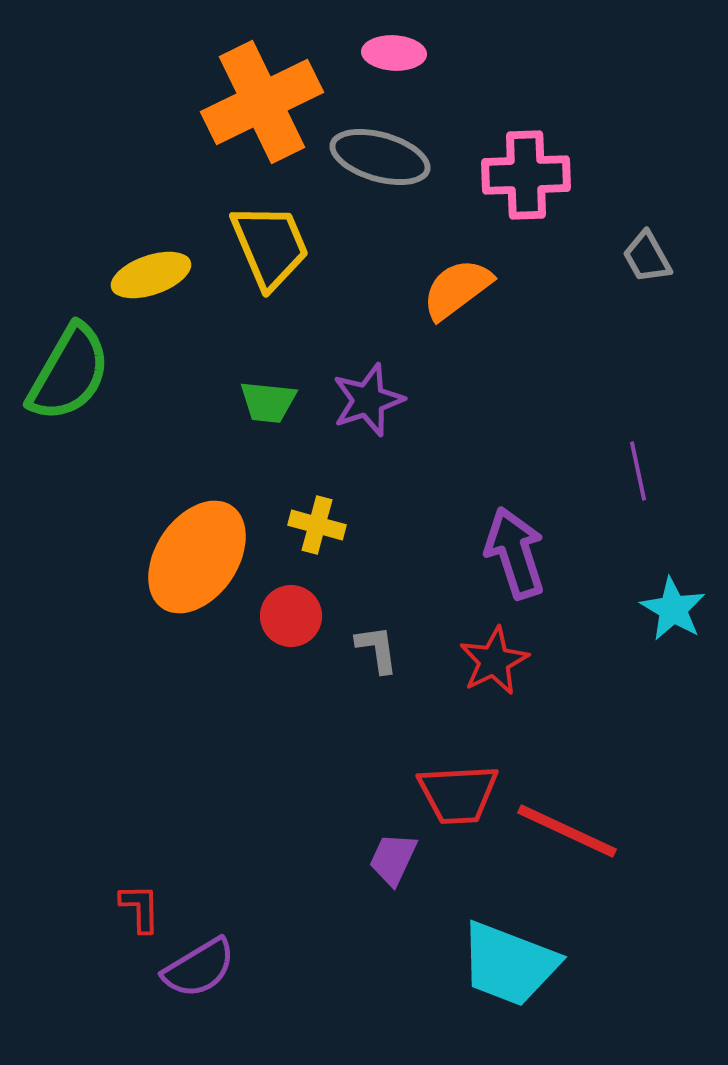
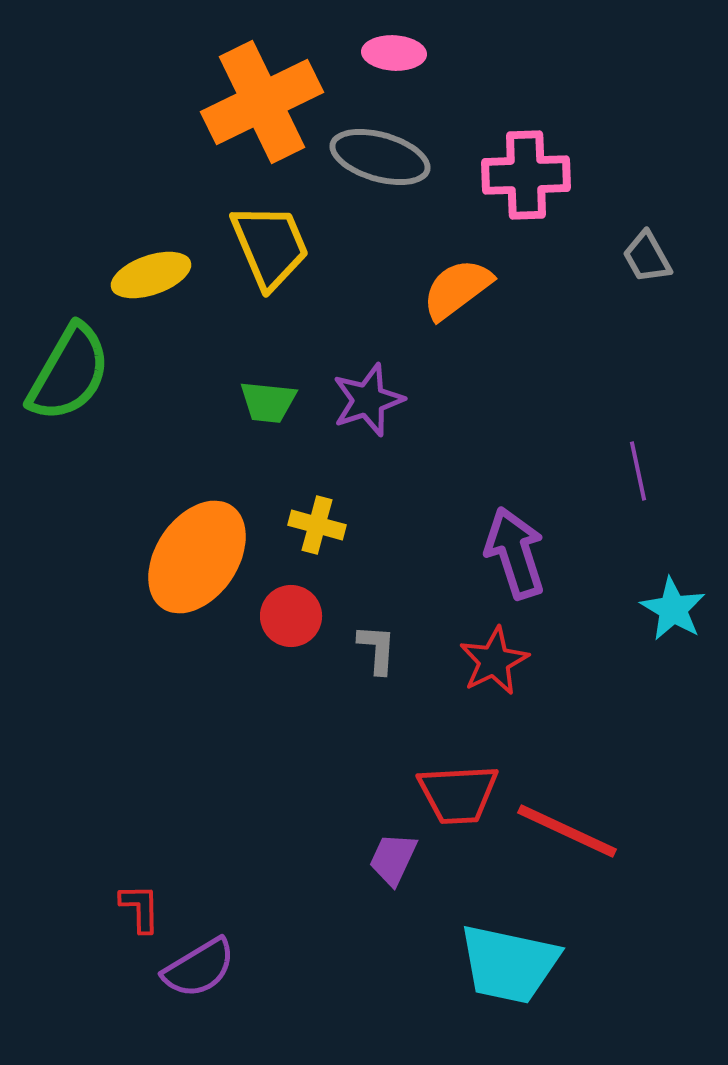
gray L-shape: rotated 12 degrees clockwise
cyan trapezoid: rotated 9 degrees counterclockwise
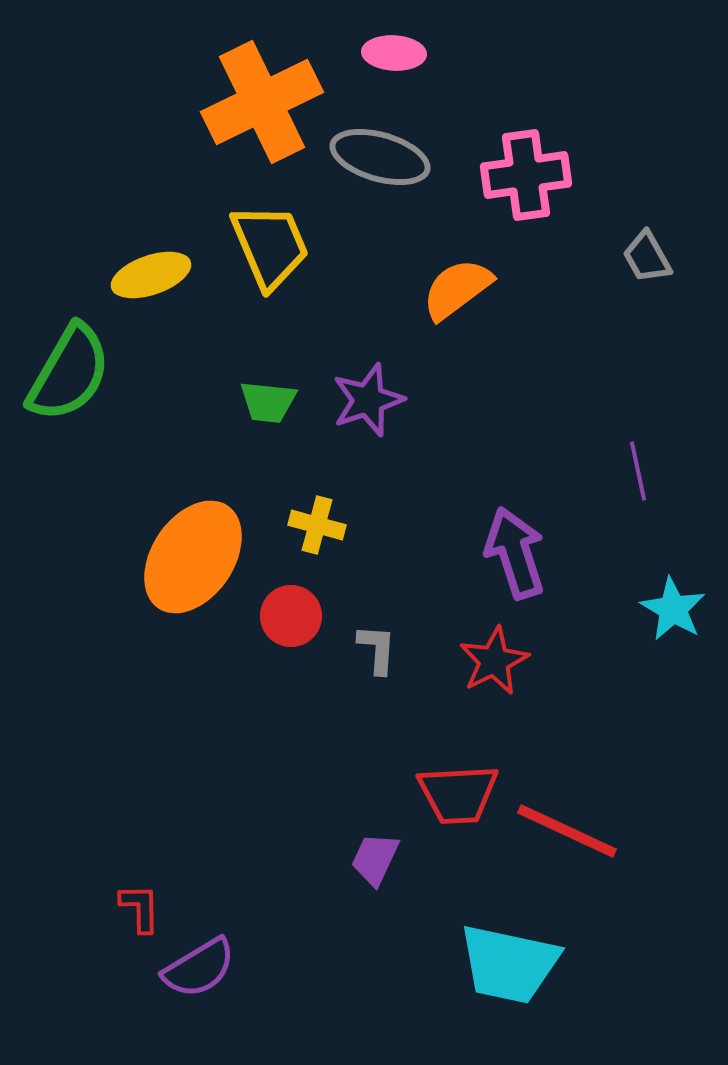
pink cross: rotated 6 degrees counterclockwise
orange ellipse: moved 4 px left
purple trapezoid: moved 18 px left
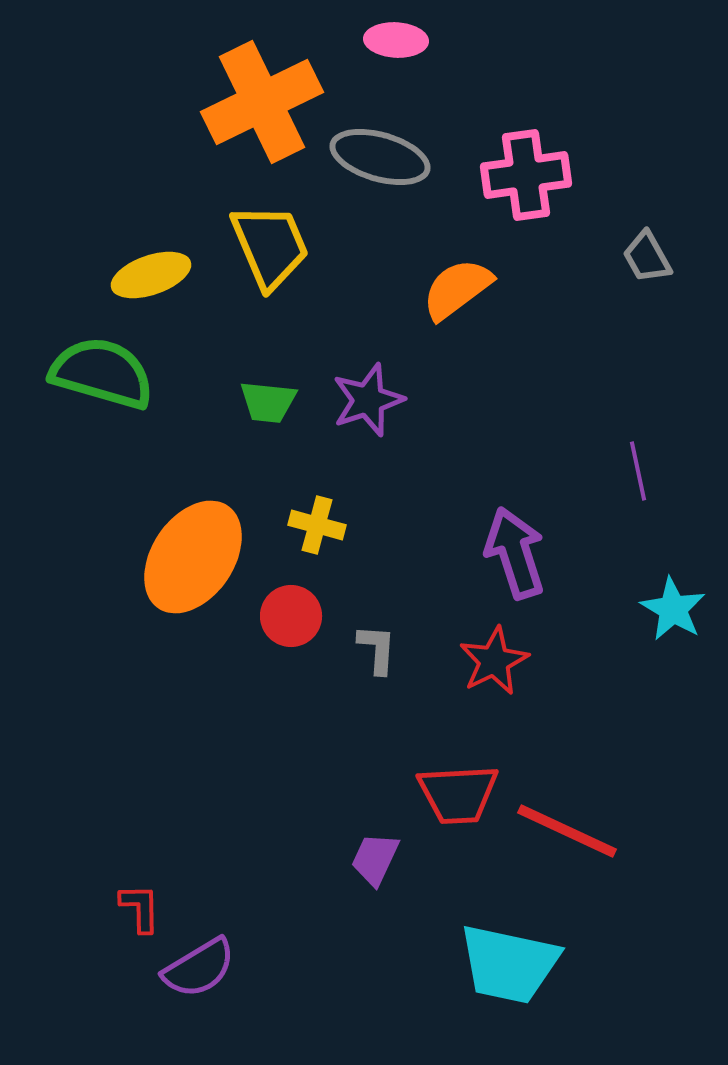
pink ellipse: moved 2 px right, 13 px up
green semicircle: moved 33 px right; rotated 104 degrees counterclockwise
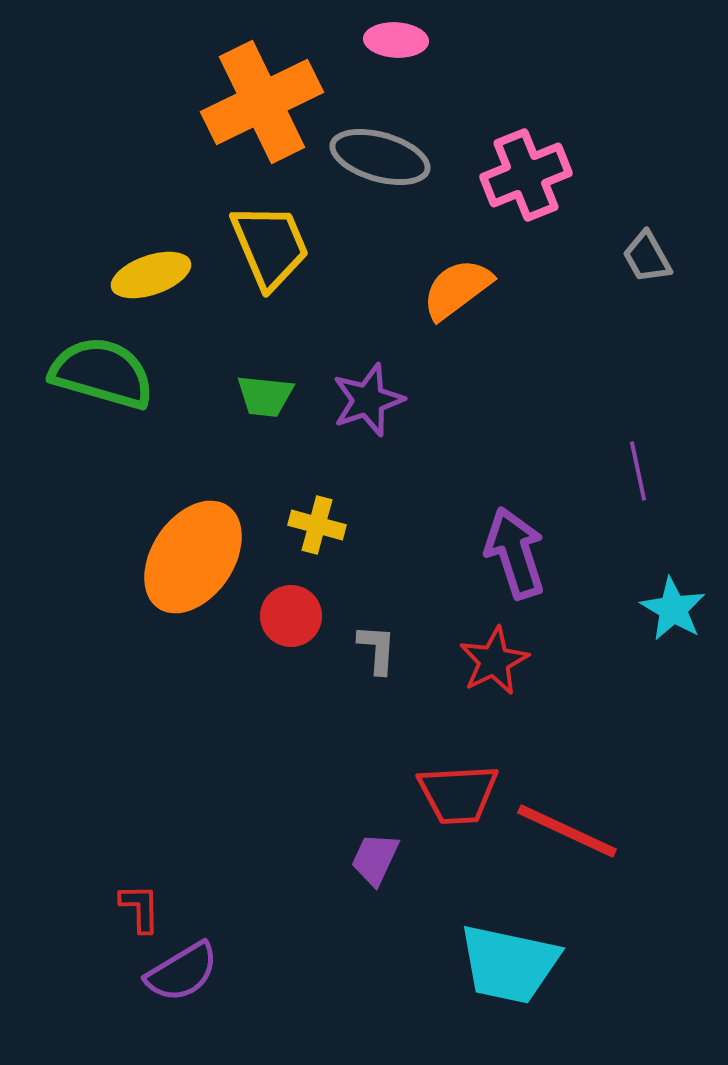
pink cross: rotated 14 degrees counterclockwise
green trapezoid: moved 3 px left, 6 px up
purple semicircle: moved 17 px left, 4 px down
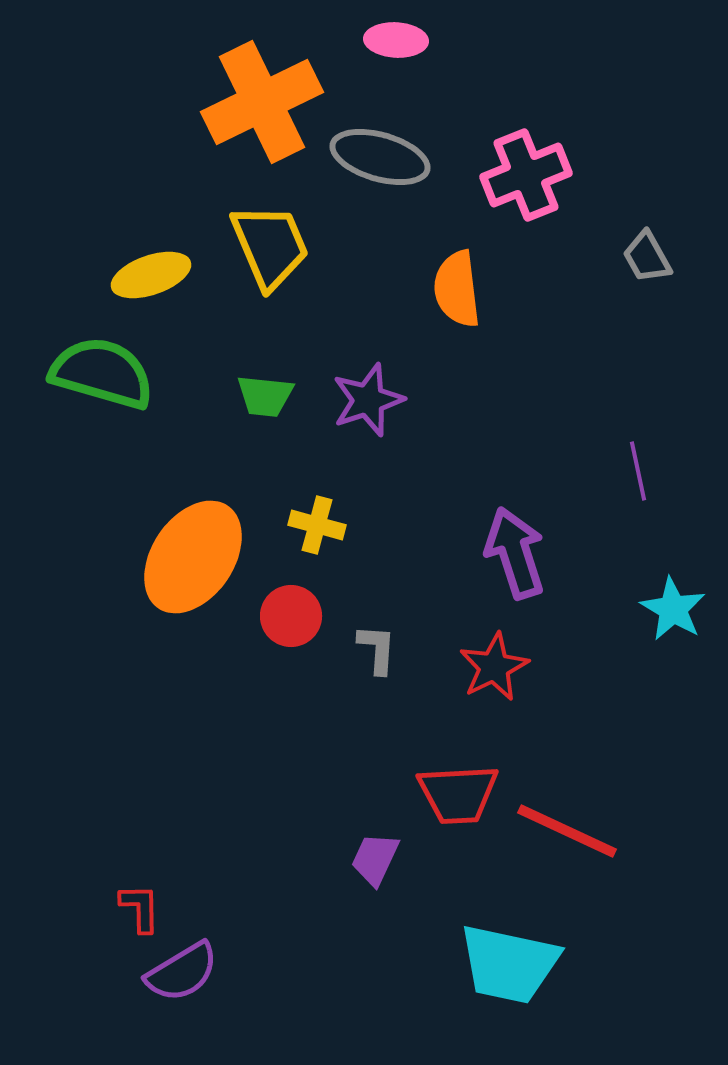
orange semicircle: rotated 60 degrees counterclockwise
red star: moved 6 px down
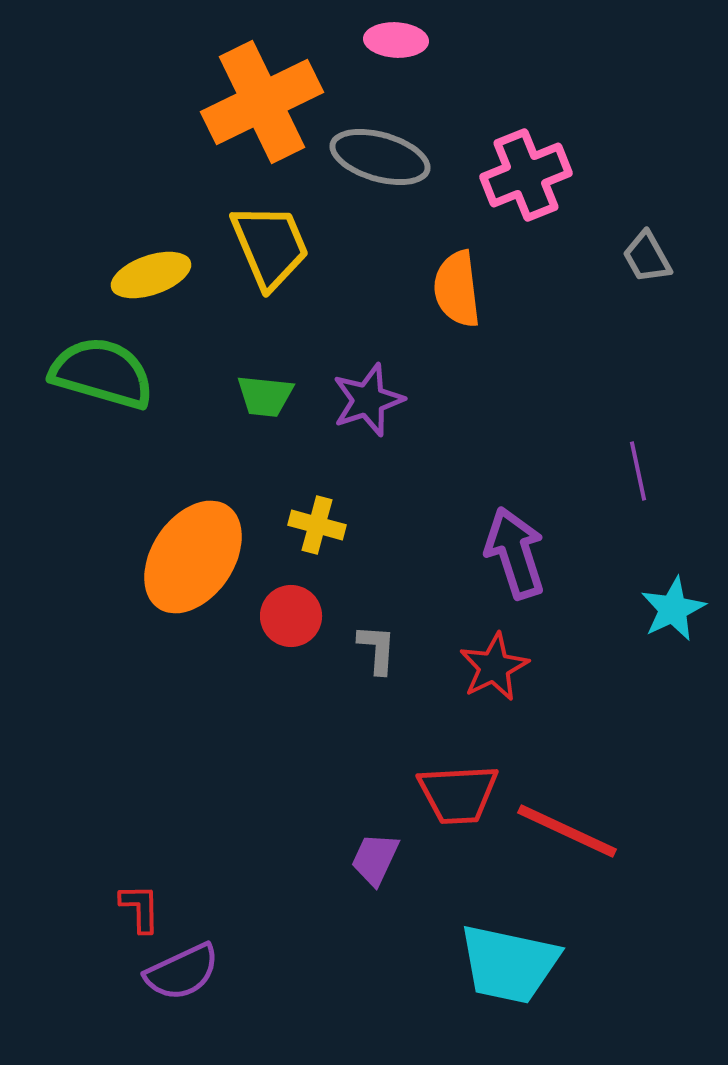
cyan star: rotated 16 degrees clockwise
purple semicircle: rotated 6 degrees clockwise
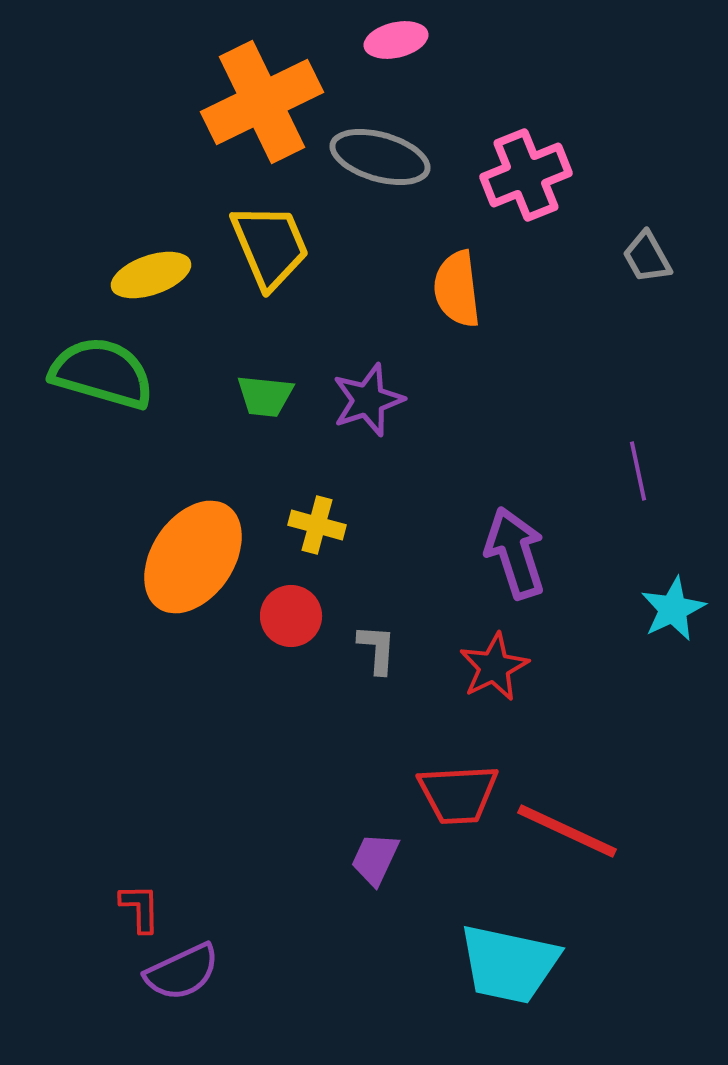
pink ellipse: rotated 16 degrees counterclockwise
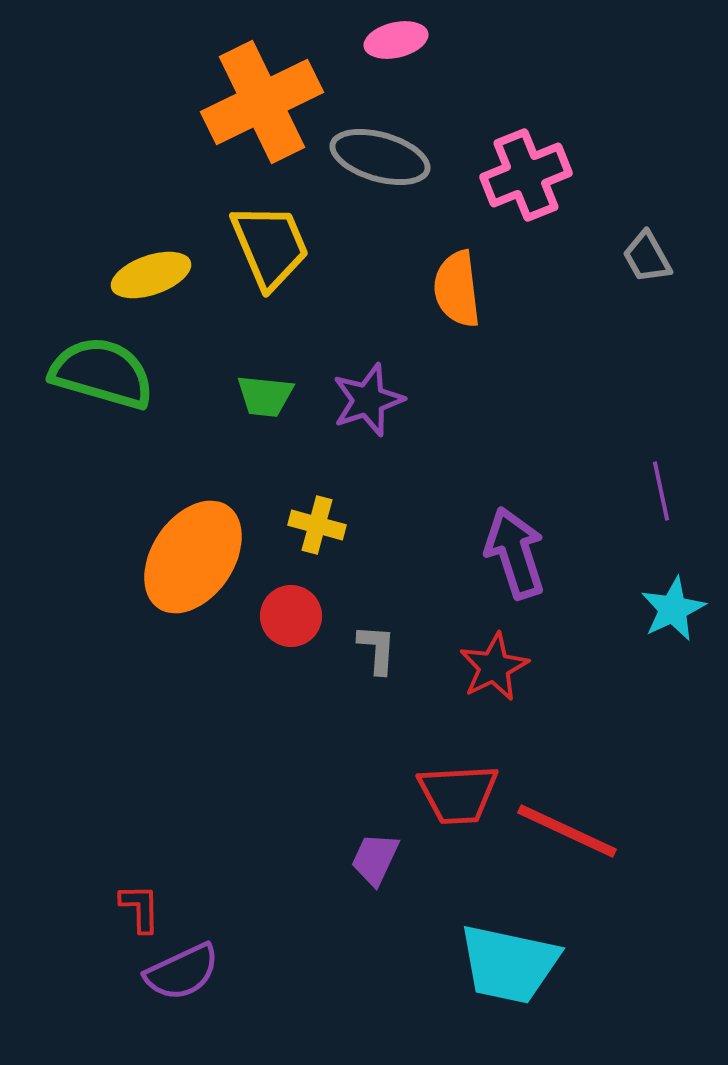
purple line: moved 23 px right, 20 px down
